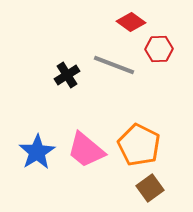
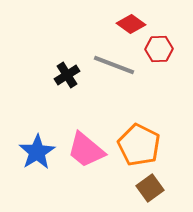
red diamond: moved 2 px down
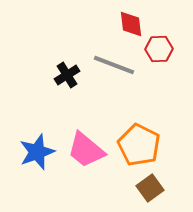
red diamond: rotated 48 degrees clockwise
blue star: rotated 12 degrees clockwise
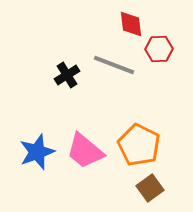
pink trapezoid: moved 1 px left, 1 px down
